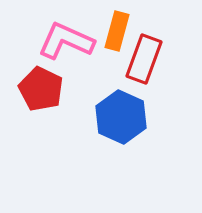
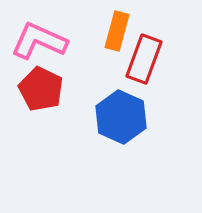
pink L-shape: moved 27 px left
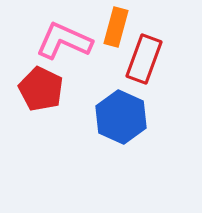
orange rectangle: moved 1 px left, 4 px up
pink L-shape: moved 25 px right
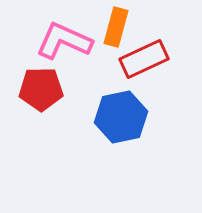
red rectangle: rotated 45 degrees clockwise
red pentagon: rotated 27 degrees counterclockwise
blue hexagon: rotated 24 degrees clockwise
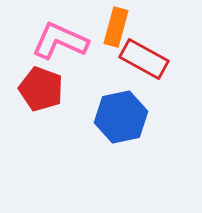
pink L-shape: moved 4 px left
red rectangle: rotated 54 degrees clockwise
red pentagon: rotated 21 degrees clockwise
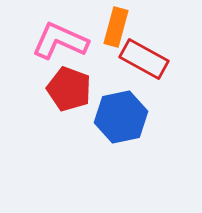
red pentagon: moved 28 px right
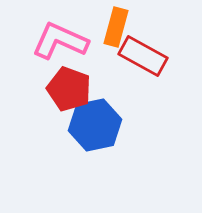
red rectangle: moved 1 px left, 3 px up
blue hexagon: moved 26 px left, 8 px down
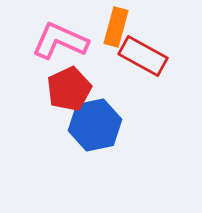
red pentagon: rotated 27 degrees clockwise
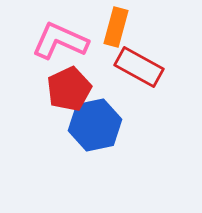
red rectangle: moved 4 px left, 11 px down
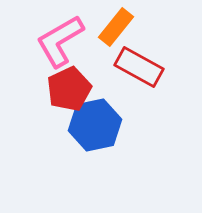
orange rectangle: rotated 24 degrees clockwise
pink L-shape: rotated 54 degrees counterclockwise
